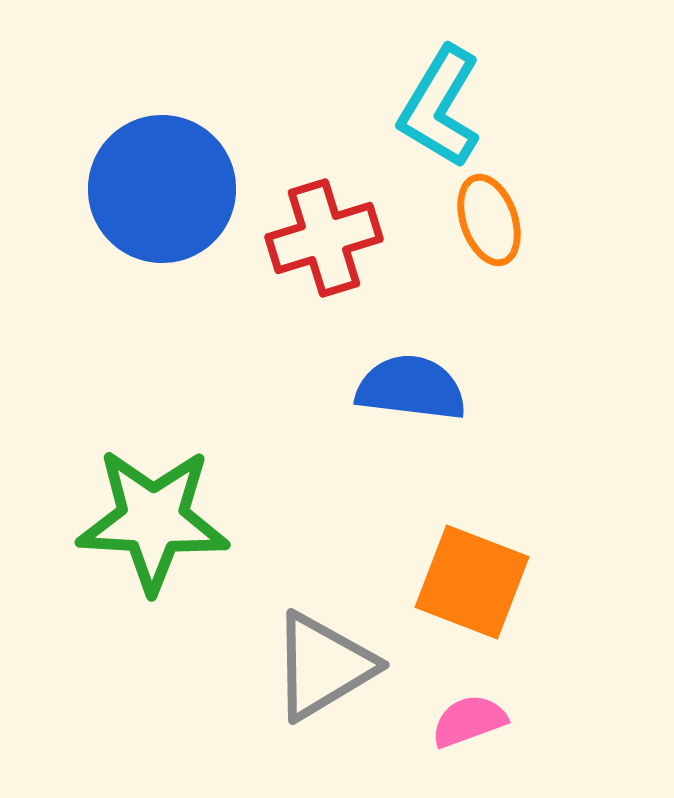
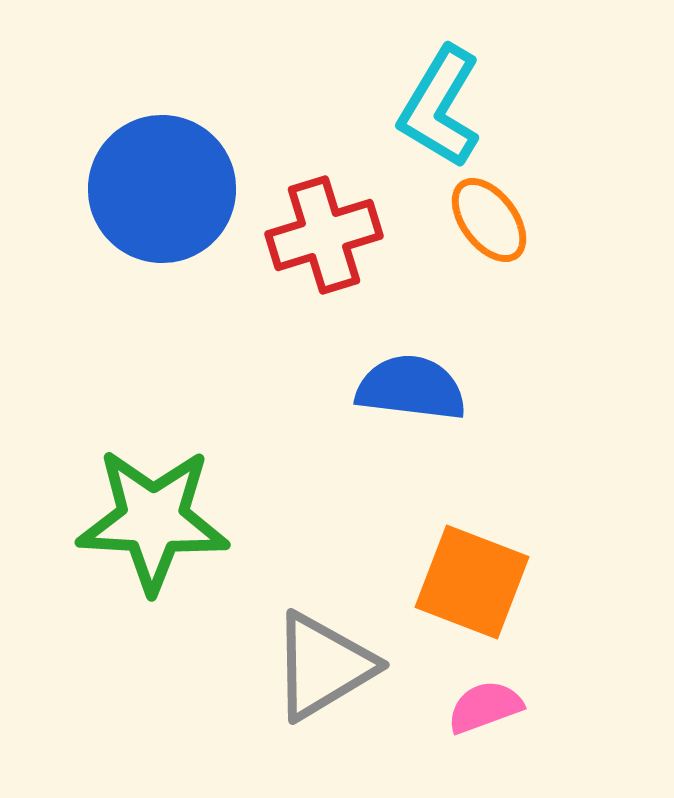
orange ellipse: rotated 18 degrees counterclockwise
red cross: moved 3 px up
pink semicircle: moved 16 px right, 14 px up
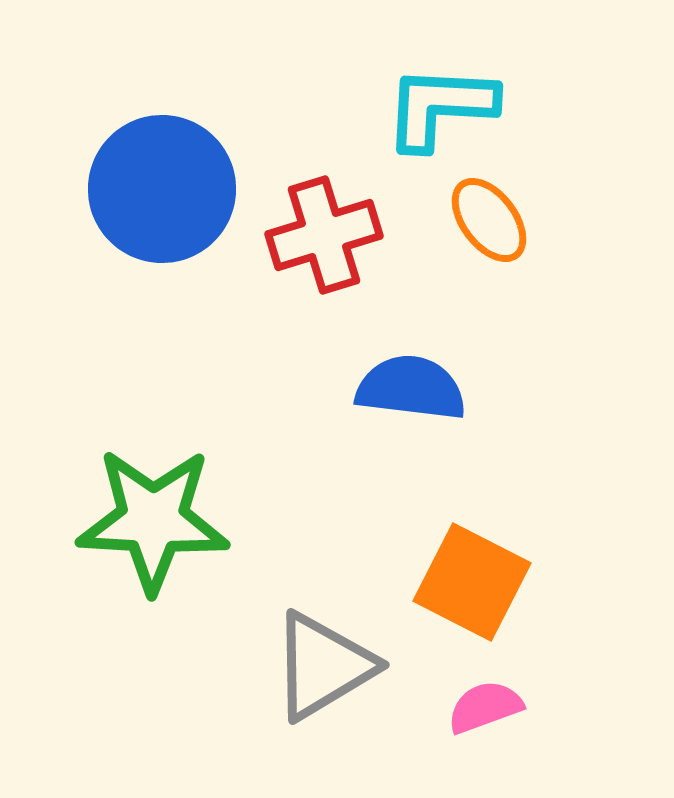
cyan L-shape: rotated 62 degrees clockwise
orange square: rotated 6 degrees clockwise
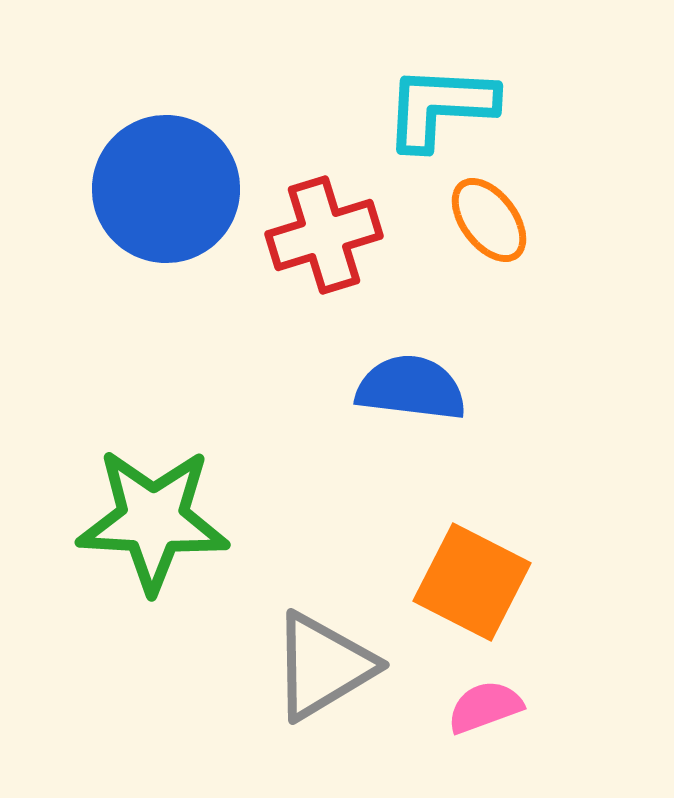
blue circle: moved 4 px right
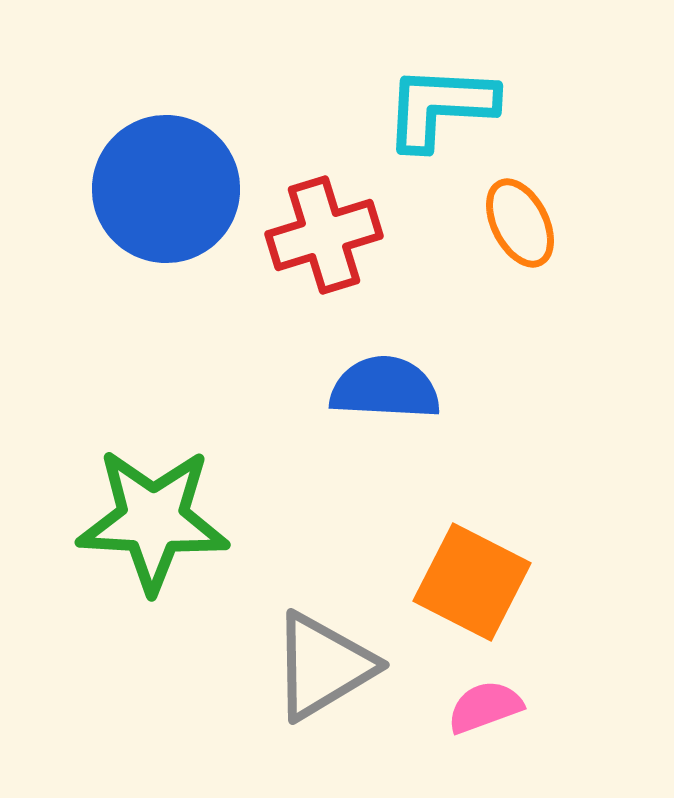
orange ellipse: moved 31 px right, 3 px down; rotated 10 degrees clockwise
blue semicircle: moved 26 px left; rotated 4 degrees counterclockwise
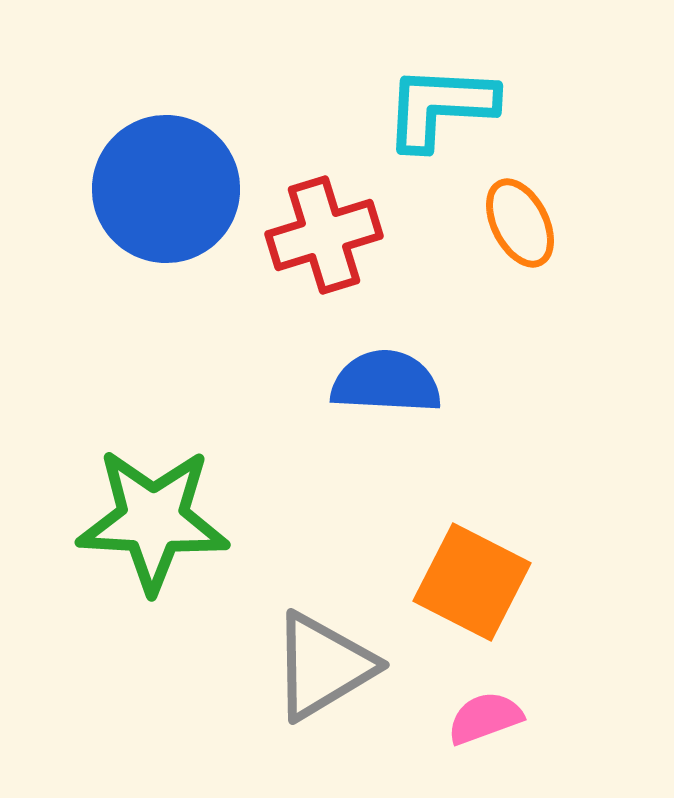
blue semicircle: moved 1 px right, 6 px up
pink semicircle: moved 11 px down
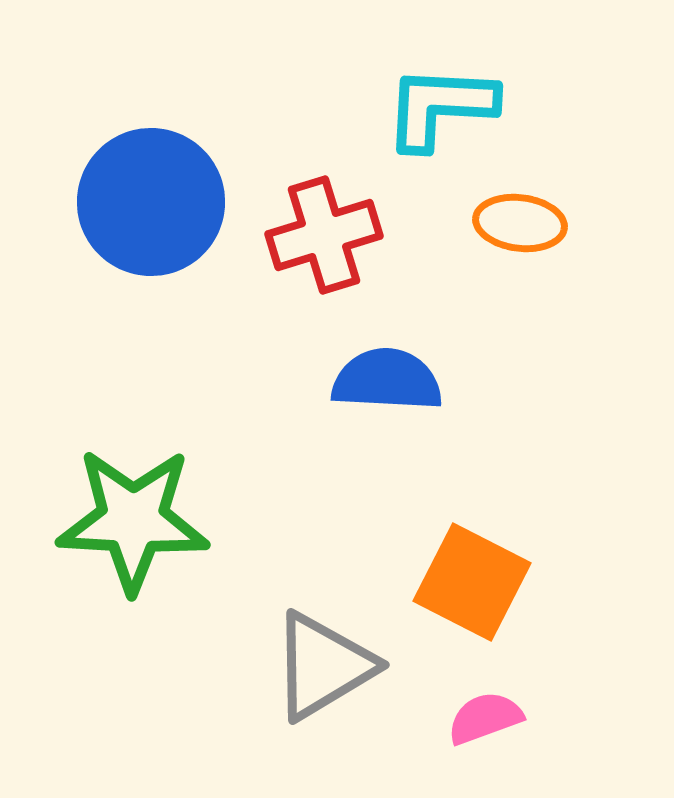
blue circle: moved 15 px left, 13 px down
orange ellipse: rotated 56 degrees counterclockwise
blue semicircle: moved 1 px right, 2 px up
green star: moved 20 px left
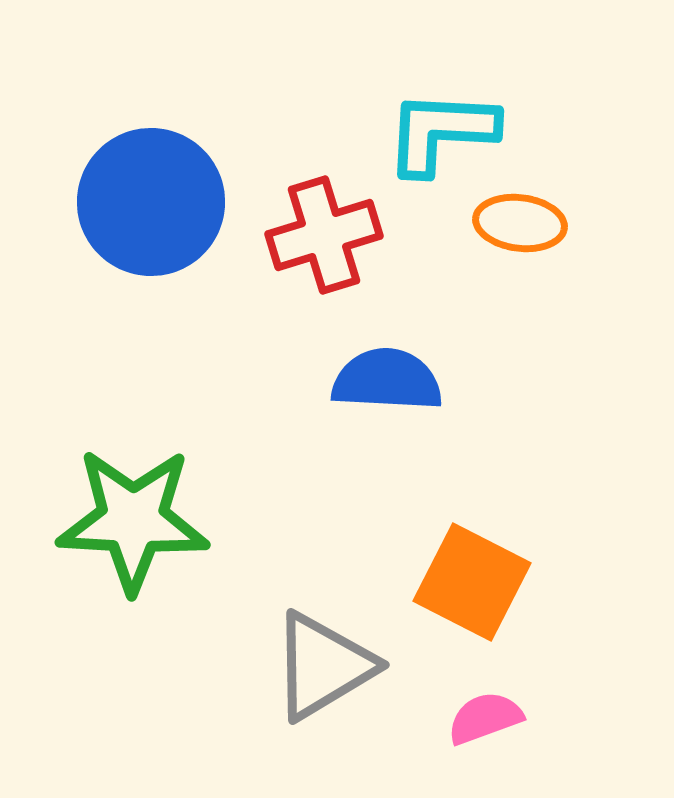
cyan L-shape: moved 1 px right, 25 px down
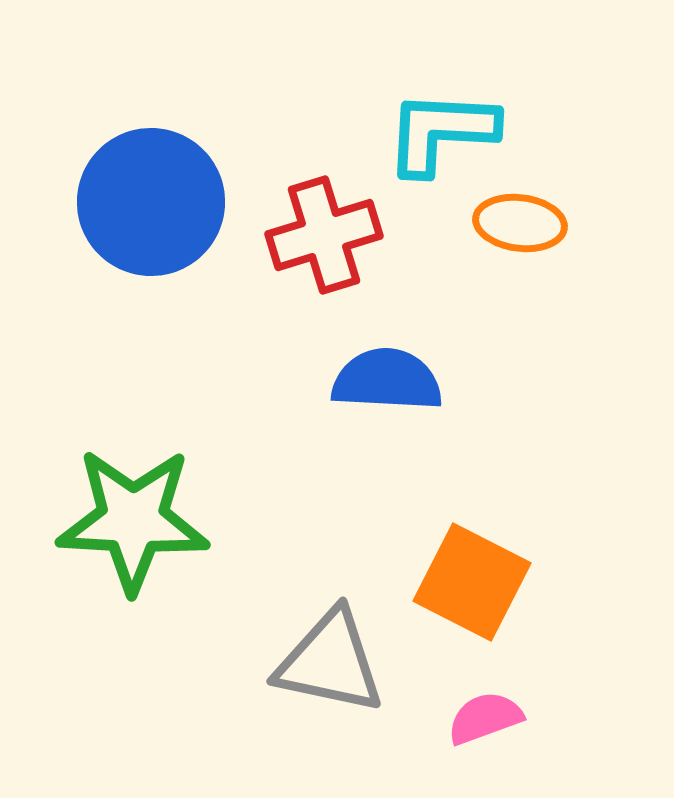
gray triangle: moved 7 px right, 4 px up; rotated 43 degrees clockwise
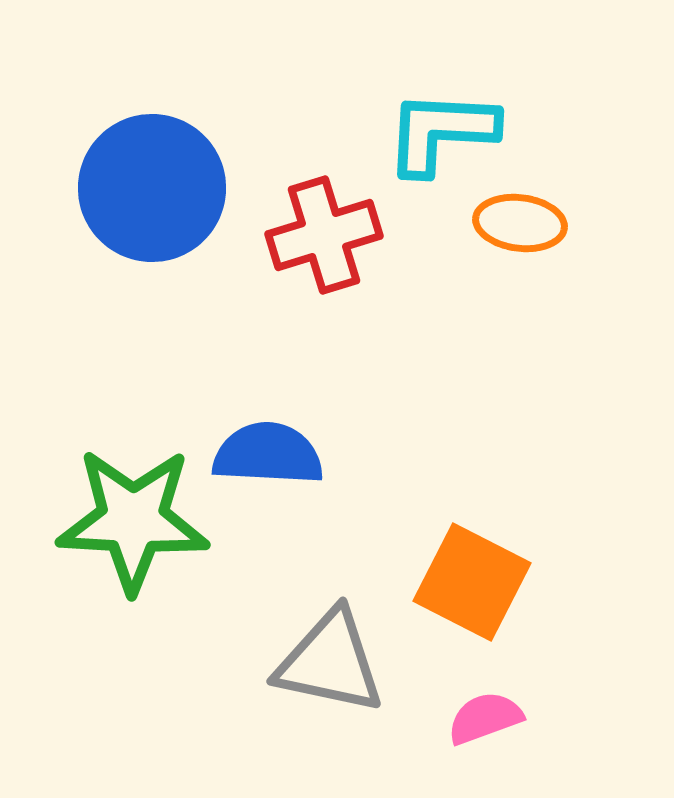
blue circle: moved 1 px right, 14 px up
blue semicircle: moved 119 px left, 74 px down
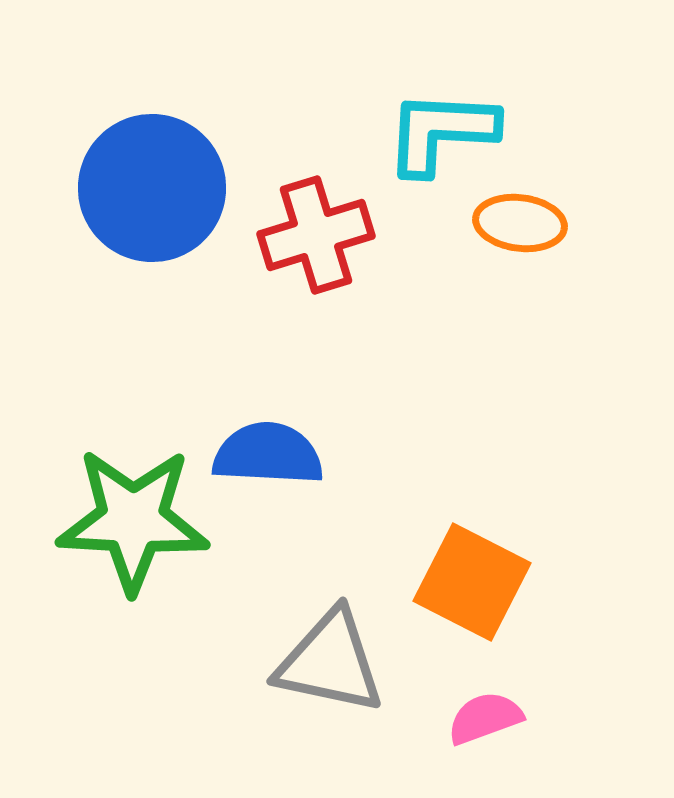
red cross: moved 8 px left
